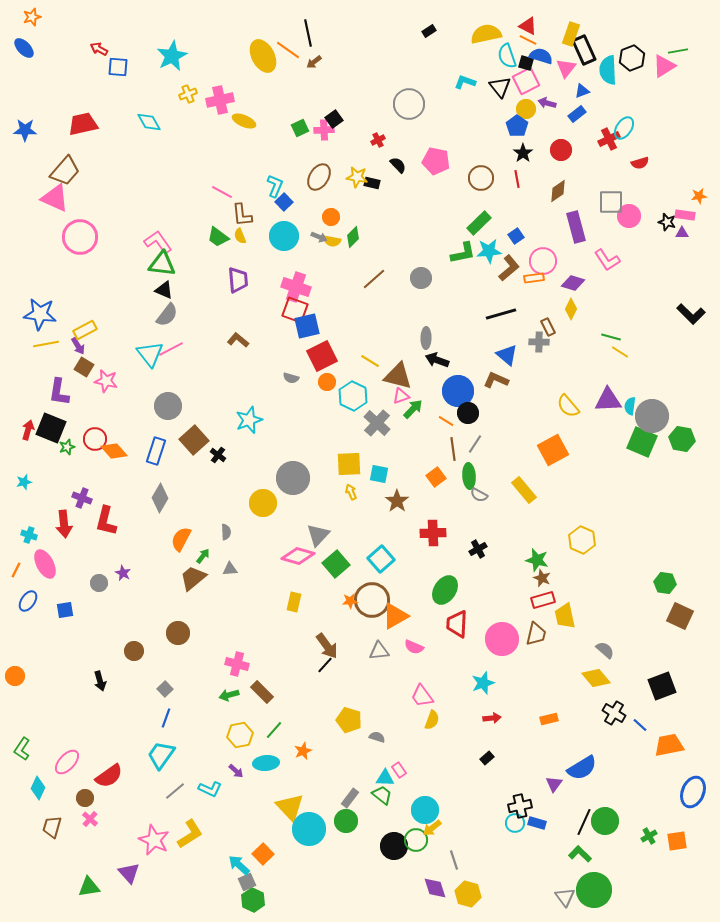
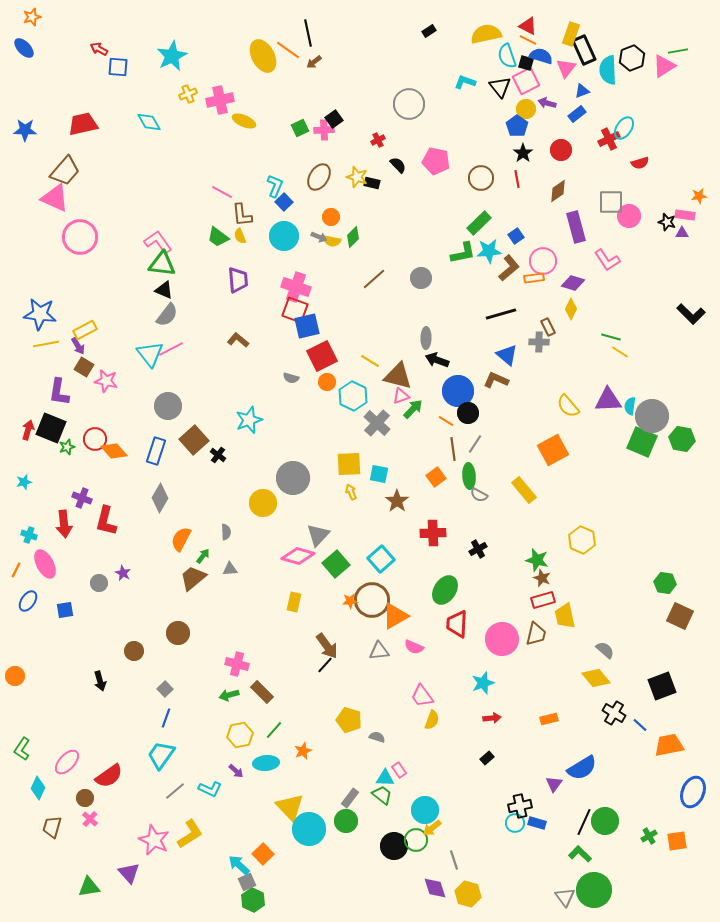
yellow star at (357, 177): rotated 10 degrees clockwise
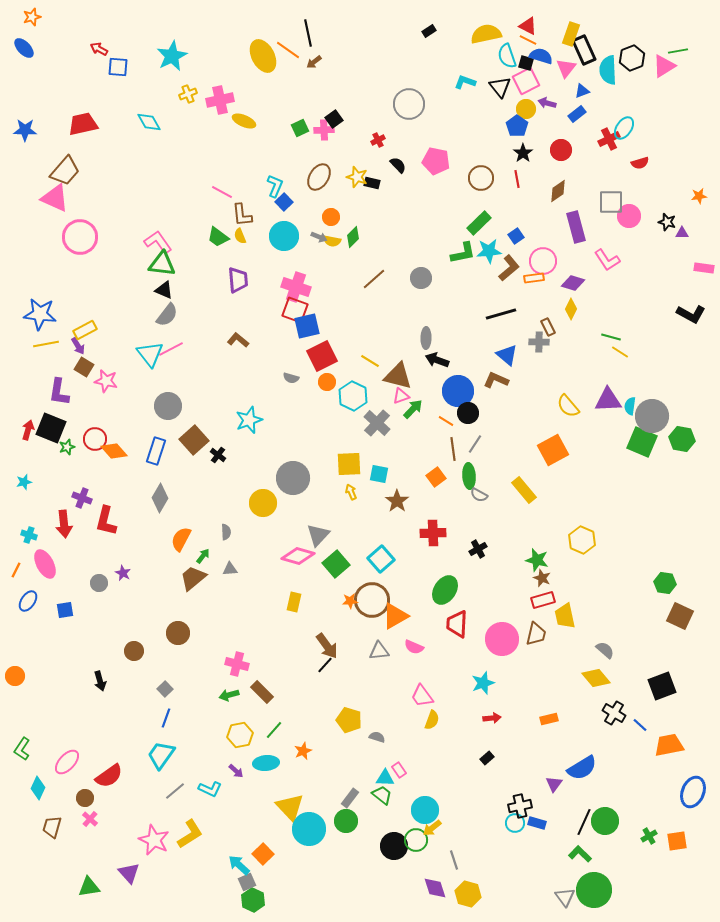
pink rectangle at (685, 215): moved 19 px right, 53 px down
black L-shape at (691, 314): rotated 16 degrees counterclockwise
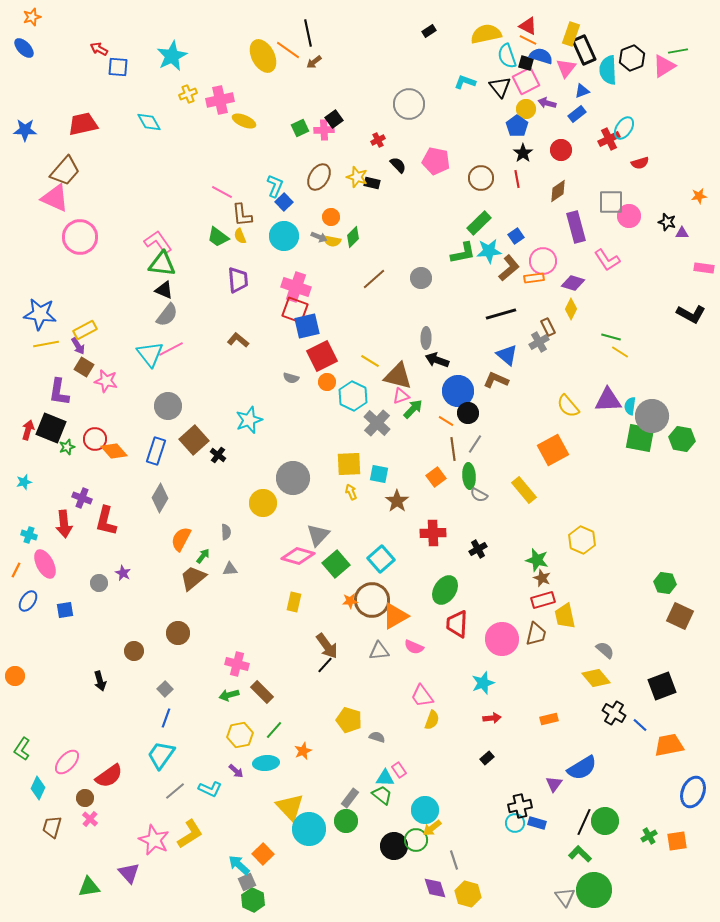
gray cross at (539, 342): rotated 30 degrees counterclockwise
green square at (642, 442): moved 2 px left, 4 px up; rotated 12 degrees counterclockwise
